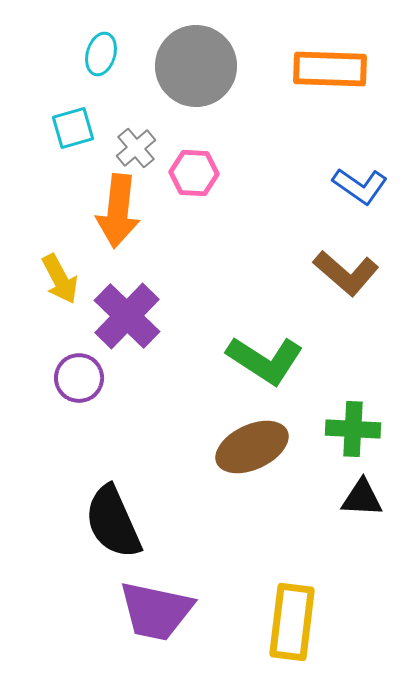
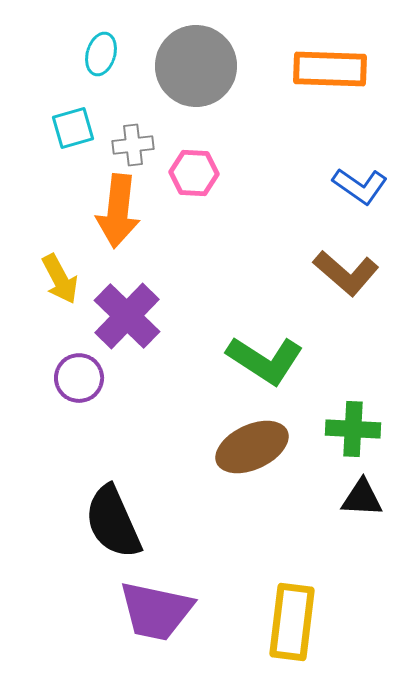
gray cross: moved 3 px left, 3 px up; rotated 33 degrees clockwise
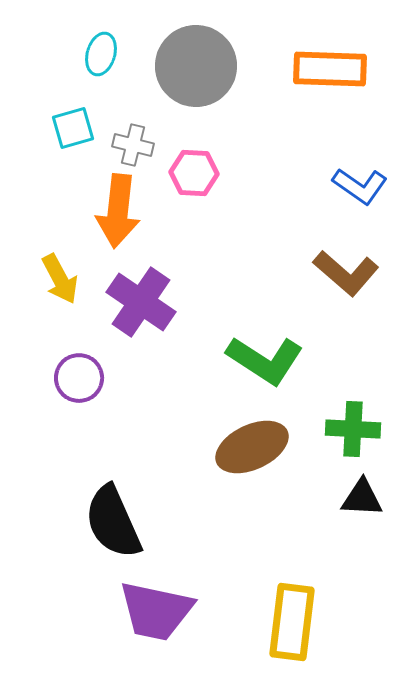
gray cross: rotated 21 degrees clockwise
purple cross: moved 14 px right, 14 px up; rotated 10 degrees counterclockwise
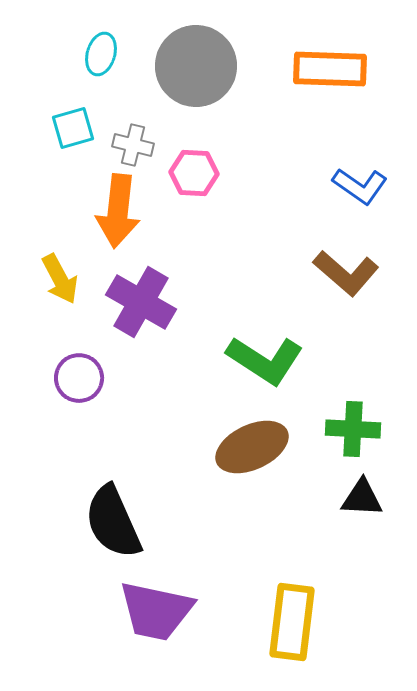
purple cross: rotated 4 degrees counterclockwise
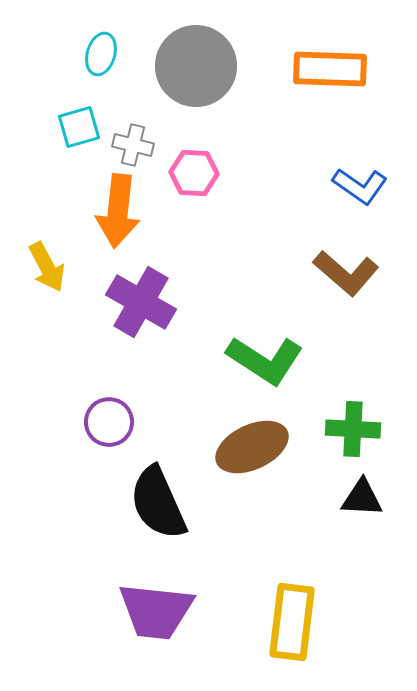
cyan square: moved 6 px right, 1 px up
yellow arrow: moved 13 px left, 12 px up
purple circle: moved 30 px right, 44 px down
black semicircle: moved 45 px right, 19 px up
purple trapezoid: rotated 6 degrees counterclockwise
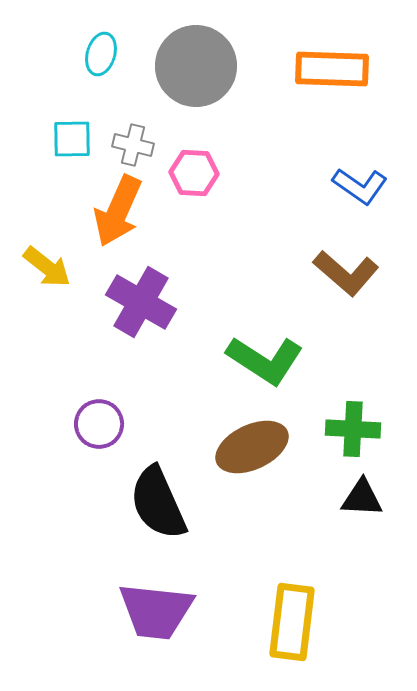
orange rectangle: moved 2 px right
cyan square: moved 7 px left, 12 px down; rotated 15 degrees clockwise
orange arrow: rotated 18 degrees clockwise
yellow arrow: rotated 24 degrees counterclockwise
purple circle: moved 10 px left, 2 px down
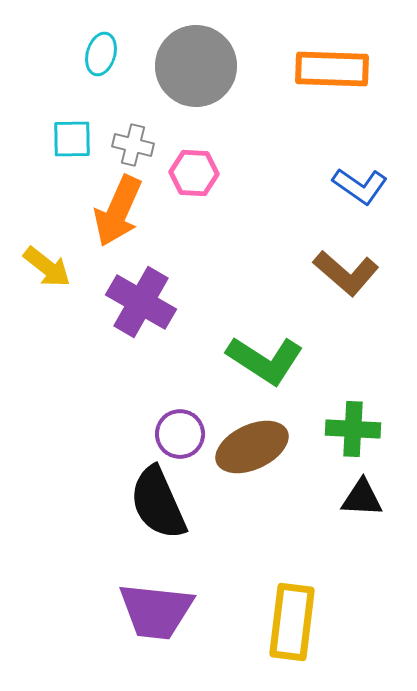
purple circle: moved 81 px right, 10 px down
